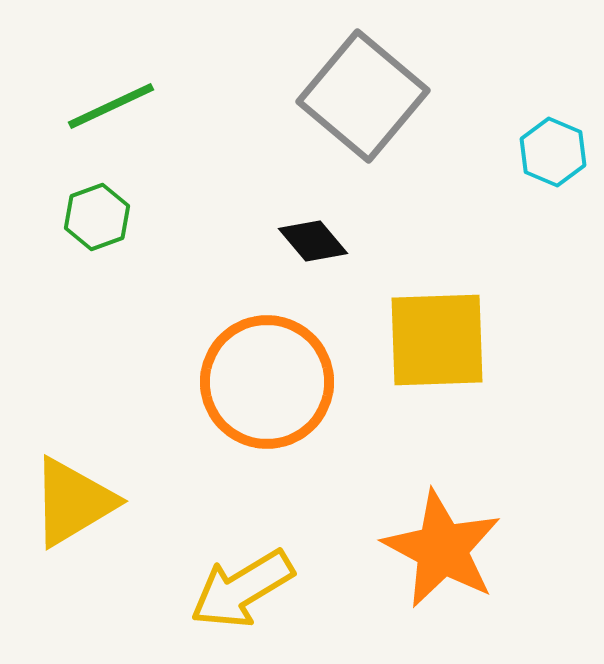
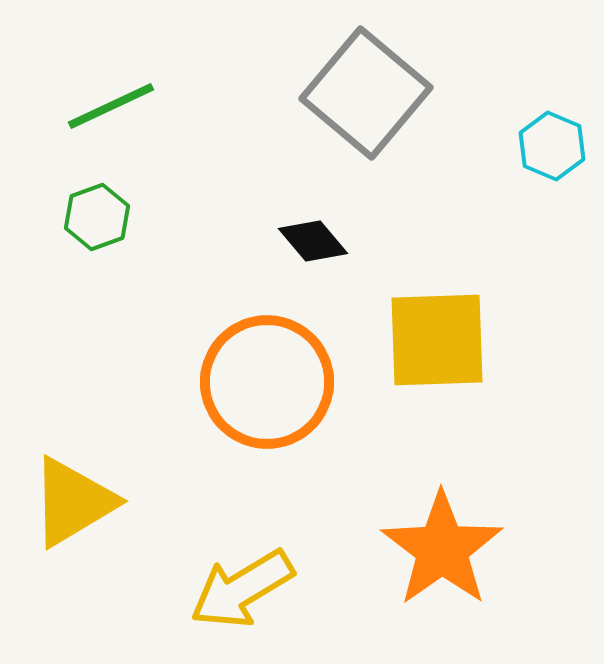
gray square: moved 3 px right, 3 px up
cyan hexagon: moved 1 px left, 6 px up
orange star: rotated 9 degrees clockwise
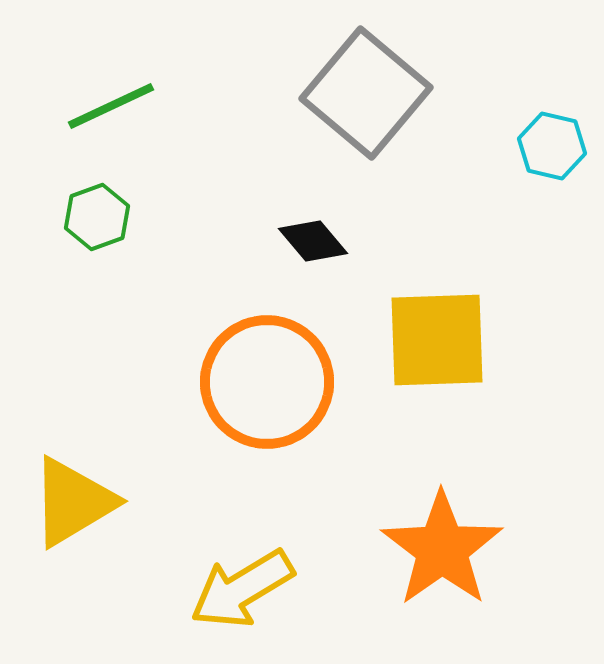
cyan hexagon: rotated 10 degrees counterclockwise
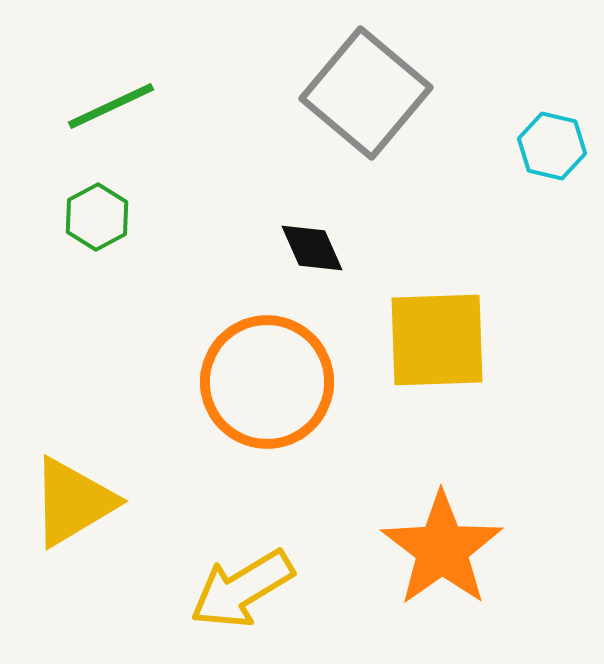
green hexagon: rotated 8 degrees counterclockwise
black diamond: moved 1 px left, 7 px down; rotated 16 degrees clockwise
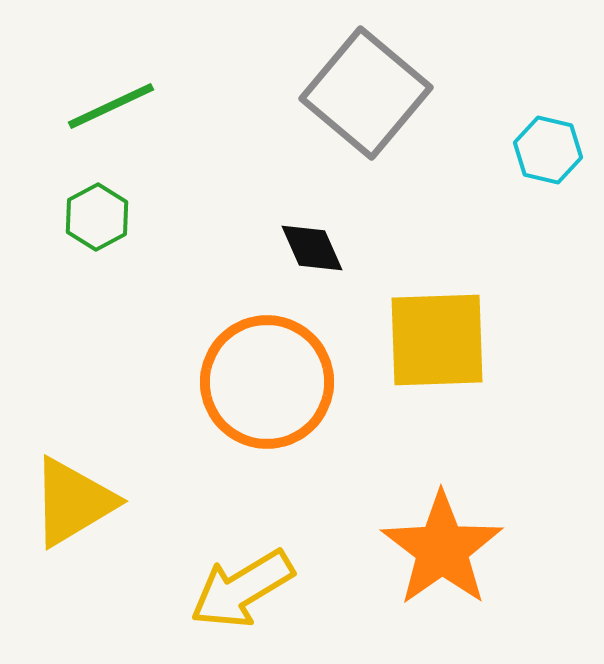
cyan hexagon: moved 4 px left, 4 px down
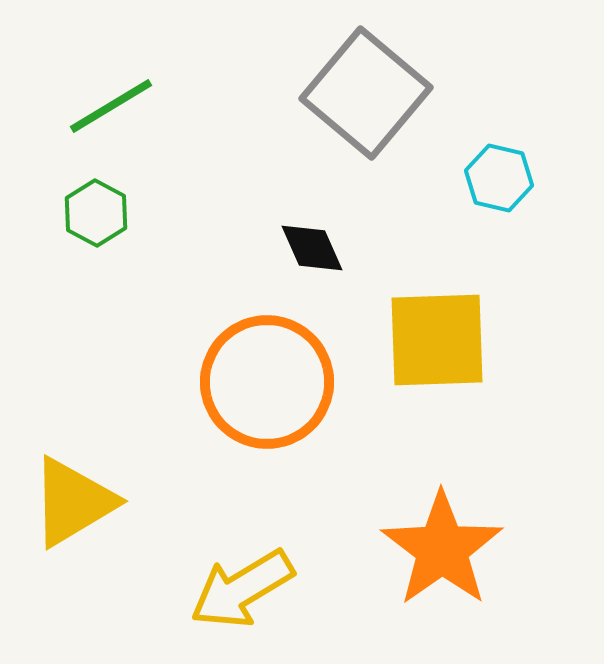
green line: rotated 6 degrees counterclockwise
cyan hexagon: moved 49 px left, 28 px down
green hexagon: moved 1 px left, 4 px up; rotated 4 degrees counterclockwise
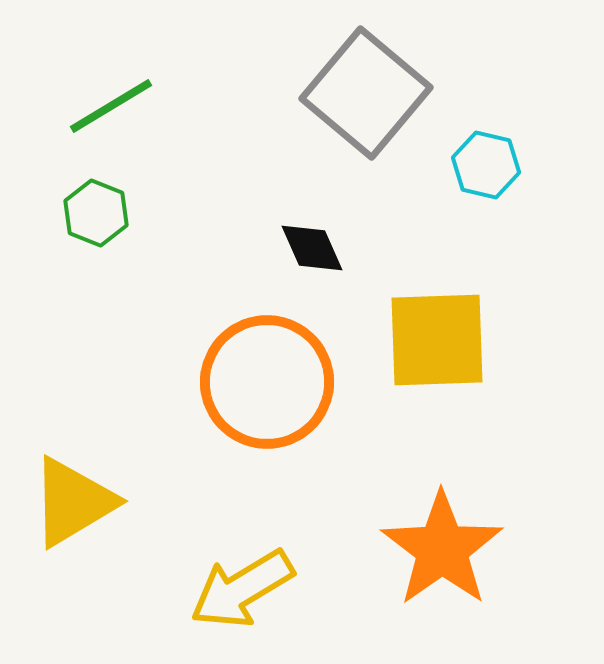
cyan hexagon: moved 13 px left, 13 px up
green hexagon: rotated 6 degrees counterclockwise
